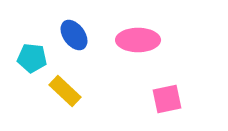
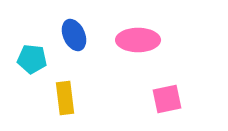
blue ellipse: rotated 12 degrees clockwise
cyan pentagon: moved 1 px down
yellow rectangle: moved 7 px down; rotated 40 degrees clockwise
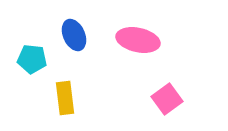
pink ellipse: rotated 12 degrees clockwise
pink square: rotated 24 degrees counterclockwise
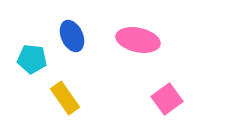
blue ellipse: moved 2 px left, 1 px down
yellow rectangle: rotated 28 degrees counterclockwise
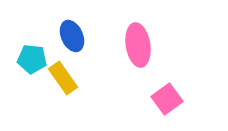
pink ellipse: moved 5 px down; rotated 69 degrees clockwise
yellow rectangle: moved 2 px left, 20 px up
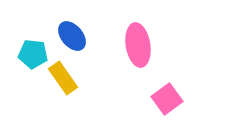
blue ellipse: rotated 16 degrees counterclockwise
cyan pentagon: moved 1 px right, 5 px up
